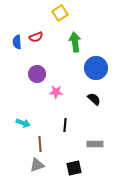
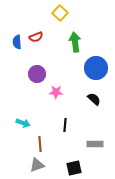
yellow square: rotated 14 degrees counterclockwise
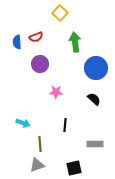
purple circle: moved 3 px right, 10 px up
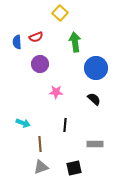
gray triangle: moved 4 px right, 2 px down
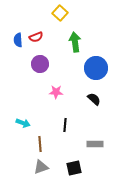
blue semicircle: moved 1 px right, 2 px up
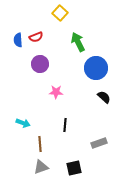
green arrow: moved 3 px right; rotated 18 degrees counterclockwise
black semicircle: moved 10 px right, 2 px up
gray rectangle: moved 4 px right, 1 px up; rotated 21 degrees counterclockwise
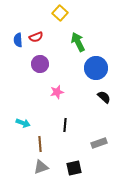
pink star: moved 1 px right; rotated 16 degrees counterclockwise
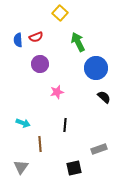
gray rectangle: moved 6 px down
gray triangle: moved 20 px left; rotated 35 degrees counterclockwise
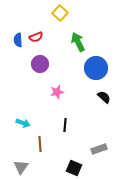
black square: rotated 35 degrees clockwise
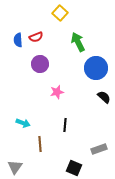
gray triangle: moved 6 px left
